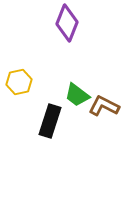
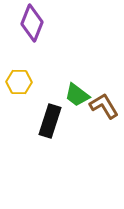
purple diamond: moved 35 px left
yellow hexagon: rotated 15 degrees clockwise
brown L-shape: rotated 32 degrees clockwise
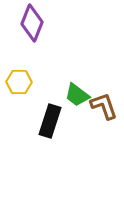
brown L-shape: rotated 12 degrees clockwise
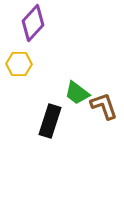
purple diamond: moved 1 px right; rotated 21 degrees clockwise
yellow hexagon: moved 18 px up
green trapezoid: moved 2 px up
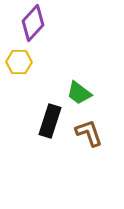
yellow hexagon: moved 2 px up
green trapezoid: moved 2 px right
brown L-shape: moved 15 px left, 27 px down
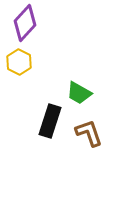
purple diamond: moved 8 px left
yellow hexagon: rotated 25 degrees clockwise
green trapezoid: rotated 8 degrees counterclockwise
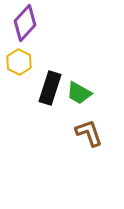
black rectangle: moved 33 px up
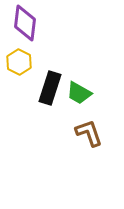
purple diamond: rotated 36 degrees counterclockwise
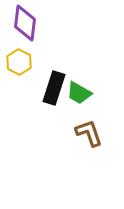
black rectangle: moved 4 px right
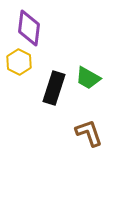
purple diamond: moved 4 px right, 5 px down
green trapezoid: moved 9 px right, 15 px up
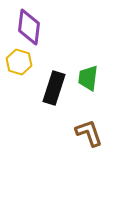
purple diamond: moved 1 px up
yellow hexagon: rotated 10 degrees counterclockwise
green trapezoid: rotated 68 degrees clockwise
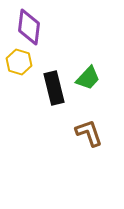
green trapezoid: rotated 144 degrees counterclockwise
black rectangle: rotated 32 degrees counterclockwise
